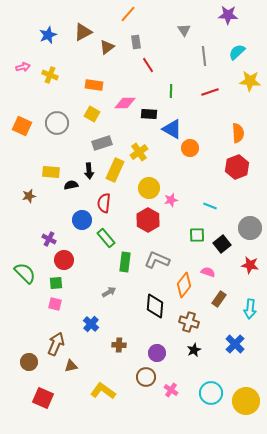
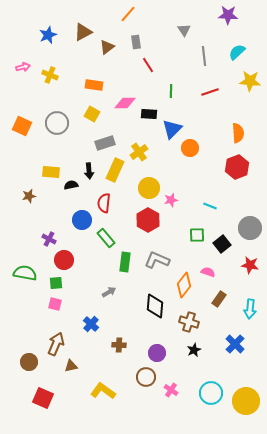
blue triangle at (172, 129): rotated 45 degrees clockwise
gray rectangle at (102, 143): moved 3 px right
green semicircle at (25, 273): rotated 35 degrees counterclockwise
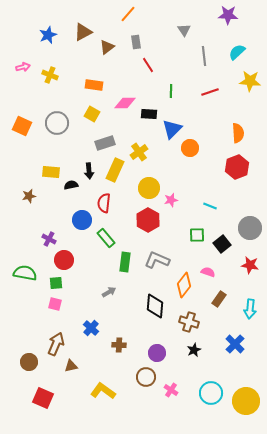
blue cross at (91, 324): moved 4 px down
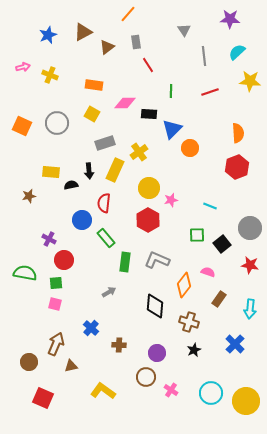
purple star at (228, 15): moved 2 px right, 4 px down
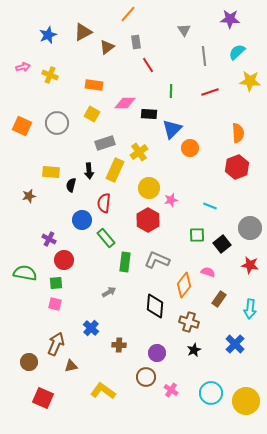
black semicircle at (71, 185): rotated 64 degrees counterclockwise
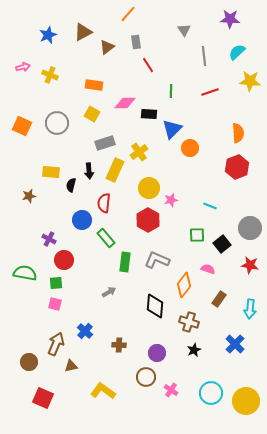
pink semicircle at (208, 272): moved 3 px up
blue cross at (91, 328): moved 6 px left, 3 px down
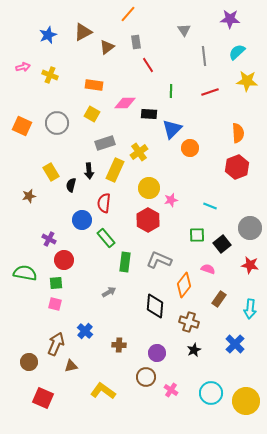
yellow star at (250, 81): moved 3 px left
yellow rectangle at (51, 172): rotated 54 degrees clockwise
gray L-shape at (157, 260): moved 2 px right
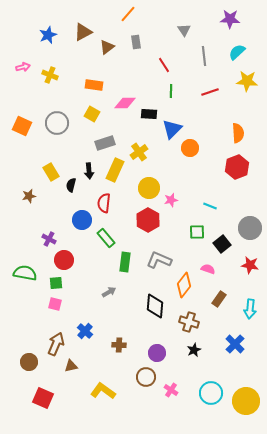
red line at (148, 65): moved 16 px right
green square at (197, 235): moved 3 px up
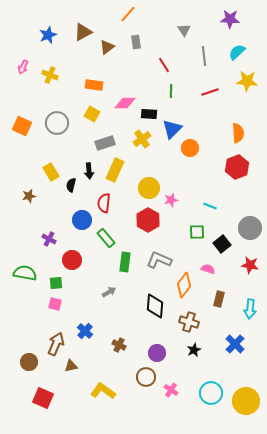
pink arrow at (23, 67): rotated 128 degrees clockwise
yellow cross at (139, 152): moved 3 px right, 13 px up
red circle at (64, 260): moved 8 px right
brown rectangle at (219, 299): rotated 21 degrees counterclockwise
brown cross at (119, 345): rotated 24 degrees clockwise
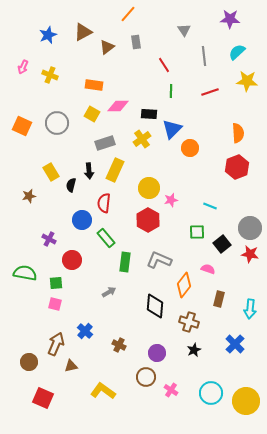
pink diamond at (125, 103): moved 7 px left, 3 px down
red star at (250, 265): moved 11 px up
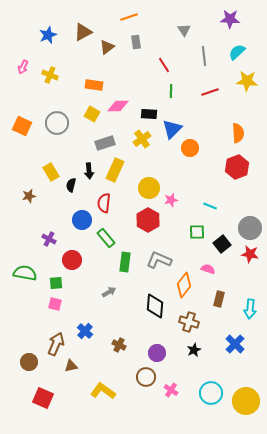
orange line at (128, 14): moved 1 px right, 3 px down; rotated 30 degrees clockwise
